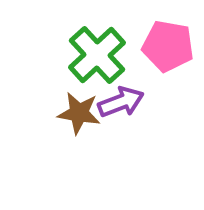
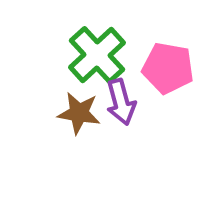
pink pentagon: moved 22 px down
purple arrow: rotated 96 degrees clockwise
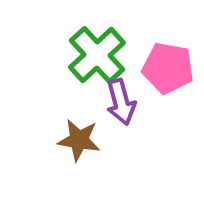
brown star: moved 27 px down
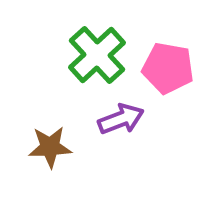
purple arrow: moved 17 px down; rotated 96 degrees counterclockwise
brown star: moved 29 px left, 7 px down; rotated 12 degrees counterclockwise
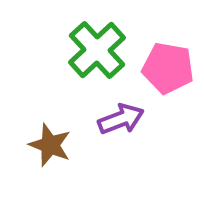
green cross: moved 5 px up
brown star: moved 2 px up; rotated 24 degrees clockwise
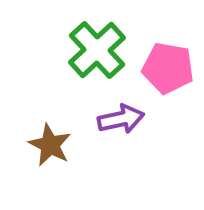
purple arrow: rotated 9 degrees clockwise
brown star: rotated 6 degrees clockwise
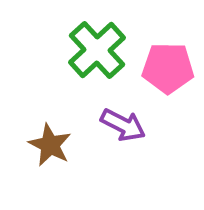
pink pentagon: rotated 9 degrees counterclockwise
purple arrow: moved 2 px right, 6 px down; rotated 39 degrees clockwise
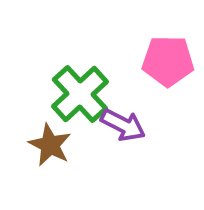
green cross: moved 17 px left, 44 px down
pink pentagon: moved 7 px up
